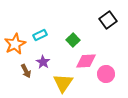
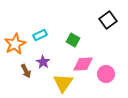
green square: rotated 16 degrees counterclockwise
pink diamond: moved 3 px left, 3 px down
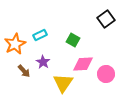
black square: moved 2 px left, 1 px up
brown arrow: moved 2 px left; rotated 16 degrees counterclockwise
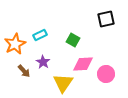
black square: rotated 24 degrees clockwise
